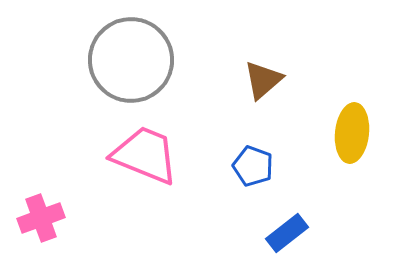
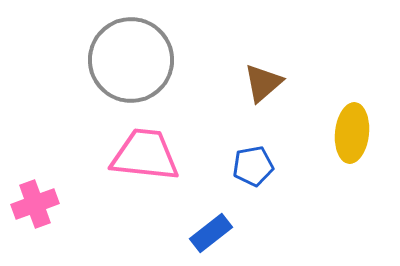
brown triangle: moved 3 px down
pink trapezoid: rotated 16 degrees counterclockwise
blue pentagon: rotated 30 degrees counterclockwise
pink cross: moved 6 px left, 14 px up
blue rectangle: moved 76 px left
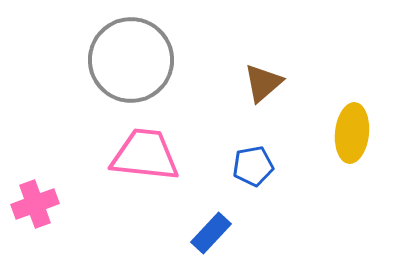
blue rectangle: rotated 9 degrees counterclockwise
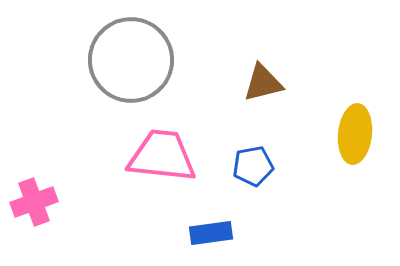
brown triangle: rotated 27 degrees clockwise
yellow ellipse: moved 3 px right, 1 px down
pink trapezoid: moved 17 px right, 1 px down
pink cross: moved 1 px left, 2 px up
blue rectangle: rotated 39 degrees clockwise
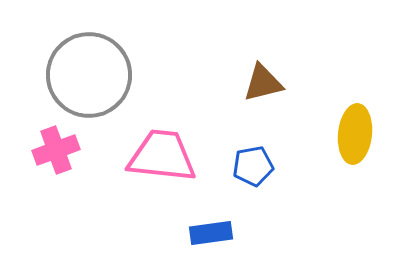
gray circle: moved 42 px left, 15 px down
pink cross: moved 22 px right, 52 px up
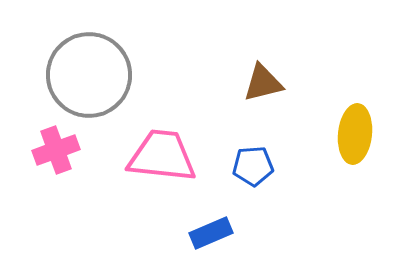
blue pentagon: rotated 6 degrees clockwise
blue rectangle: rotated 15 degrees counterclockwise
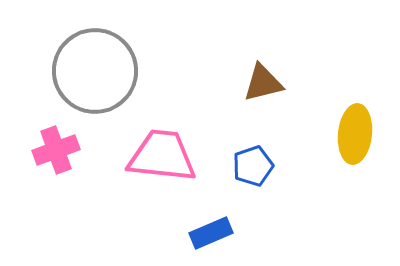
gray circle: moved 6 px right, 4 px up
blue pentagon: rotated 15 degrees counterclockwise
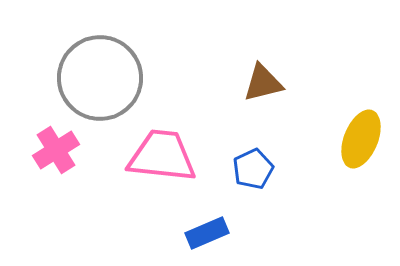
gray circle: moved 5 px right, 7 px down
yellow ellipse: moved 6 px right, 5 px down; rotated 16 degrees clockwise
pink cross: rotated 12 degrees counterclockwise
blue pentagon: moved 3 px down; rotated 6 degrees counterclockwise
blue rectangle: moved 4 px left
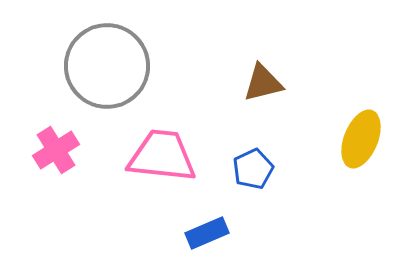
gray circle: moved 7 px right, 12 px up
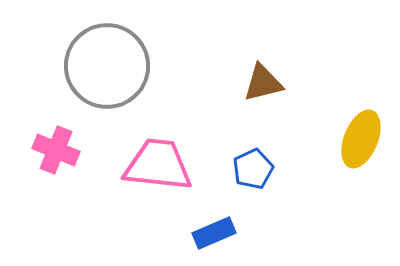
pink cross: rotated 36 degrees counterclockwise
pink trapezoid: moved 4 px left, 9 px down
blue rectangle: moved 7 px right
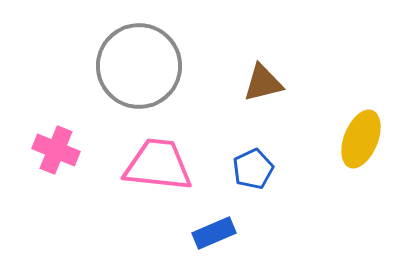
gray circle: moved 32 px right
